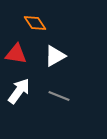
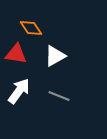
orange diamond: moved 4 px left, 5 px down
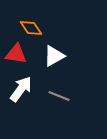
white triangle: moved 1 px left
white arrow: moved 2 px right, 2 px up
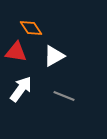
red triangle: moved 2 px up
gray line: moved 5 px right
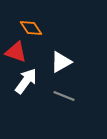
red triangle: rotated 10 degrees clockwise
white triangle: moved 7 px right, 6 px down
white arrow: moved 5 px right, 8 px up
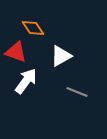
orange diamond: moved 2 px right
white triangle: moved 6 px up
gray line: moved 13 px right, 4 px up
